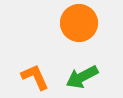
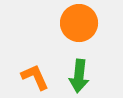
green arrow: moved 3 px left, 1 px up; rotated 56 degrees counterclockwise
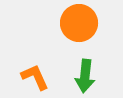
green arrow: moved 6 px right
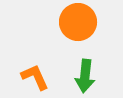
orange circle: moved 1 px left, 1 px up
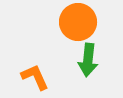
green arrow: moved 3 px right, 16 px up
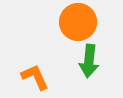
green arrow: moved 1 px right, 1 px down
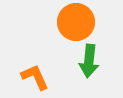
orange circle: moved 2 px left
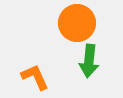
orange circle: moved 1 px right, 1 px down
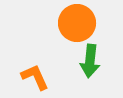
green arrow: moved 1 px right
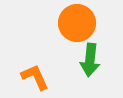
green arrow: moved 1 px up
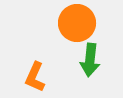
orange L-shape: rotated 132 degrees counterclockwise
